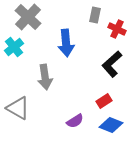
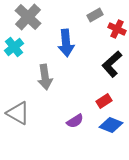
gray rectangle: rotated 49 degrees clockwise
gray triangle: moved 5 px down
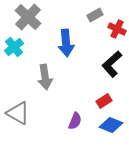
purple semicircle: rotated 36 degrees counterclockwise
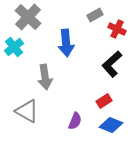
gray triangle: moved 9 px right, 2 px up
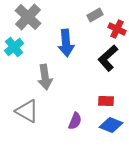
black L-shape: moved 4 px left, 6 px up
red rectangle: moved 2 px right; rotated 35 degrees clockwise
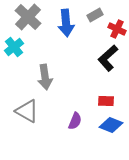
blue arrow: moved 20 px up
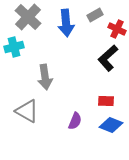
cyan cross: rotated 24 degrees clockwise
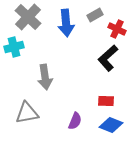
gray triangle: moved 2 px down; rotated 40 degrees counterclockwise
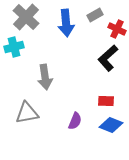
gray cross: moved 2 px left
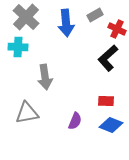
cyan cross: moved 4 px right; rotated 18 degrees clockwise
